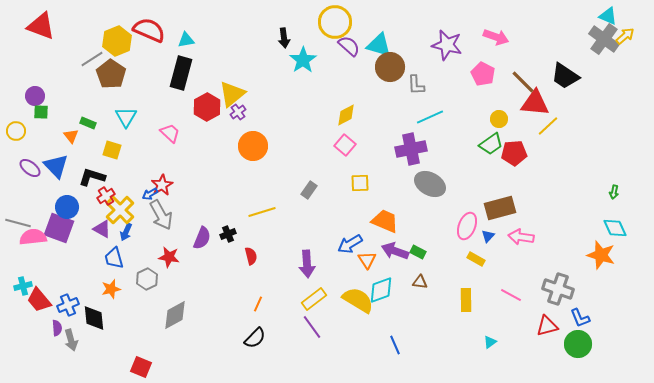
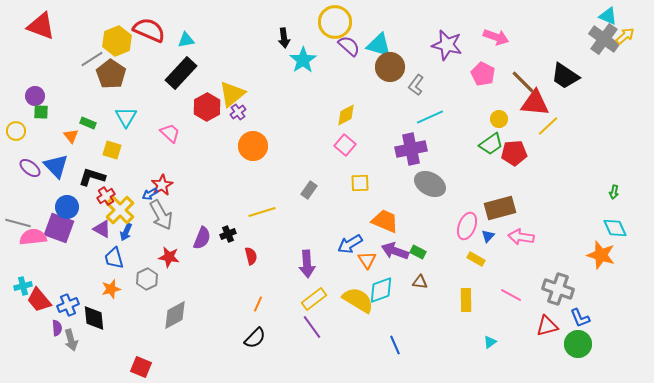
black rectangle at (181, 73): rotated 28 degrees clockwise
gray L-shape at (416, 85): rotated 40 degrees clockwise
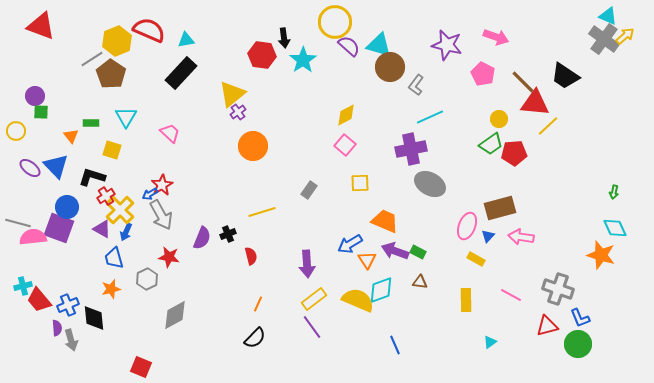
red hexagon at (207, 107): moved 55 px right, 52 px up; rotated 24 degrees counterclockwise
green rectangle at (88, 123): moved 3 px right; rotated 21 degrees counterclockwise
yellow semicircle at (358, 300): rotated 8 degrees counterclockwise
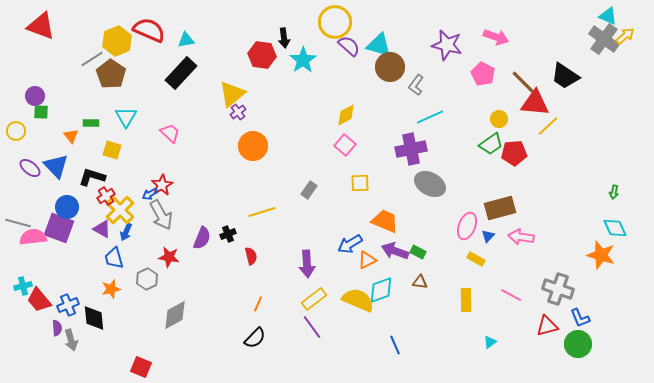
orange triangle at (367, 260): rotated 36 degrees clockwise
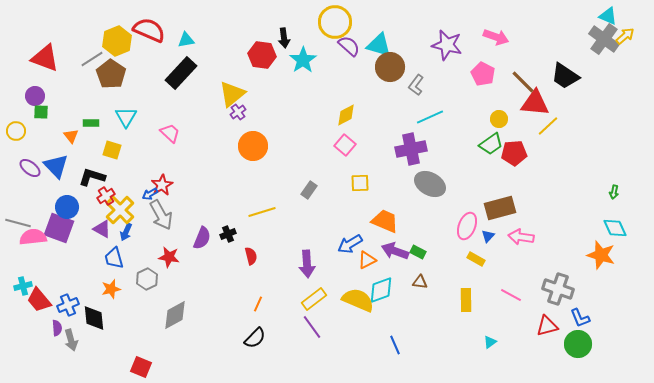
red triangle at (41, 26): moved 4 px right, 32 px down
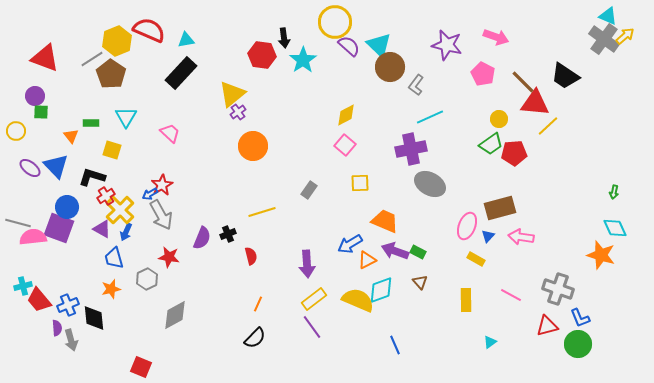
cyan triangle at (379, 45): rotated 28 degrees clockwise
brown triangle at (420, 282): rotated 42 degrees clockwise
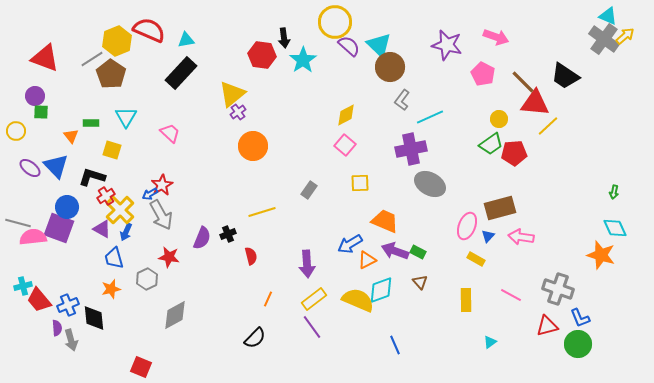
gray L-shape at (416, 85): moved 14 px left, 15 px down
orange line at (258, 304): moved 10 px right, 5 px up
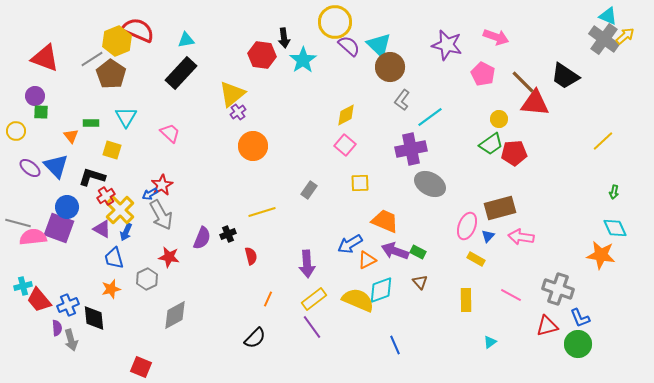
red semicircle at (149, 30): moved 11 px left
cyan line at (430, 117): rotated 12 degrees counterclockwise
yellow line at (548, 126): moved 55 px right, 15 px down
orange star at (601, 255): rotated 8 degrees counterclockwise
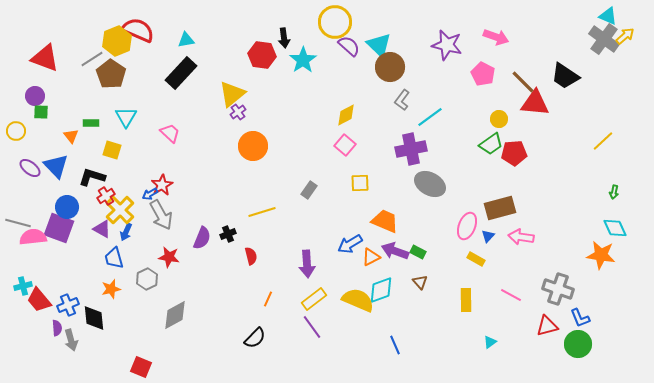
orange triangle at (367, 260): moved 4 px right, 3 px up
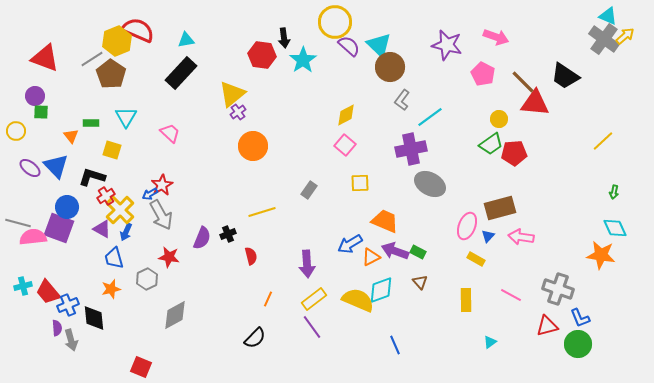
red trapezoid at (39, 300): moved 9 px right, 8 px up
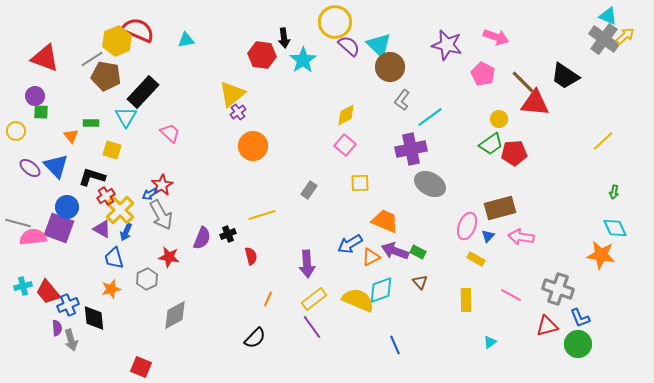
black rectangle at (181, 73): moved 38 px left, 19 px down
brown pentagon at (111, 74): moved 5 px left, 2 px down; rotated 24 degrees counterclockwise
yellow line at (262, 212): moved 3 px down
